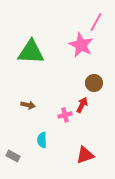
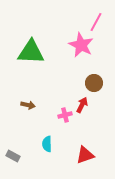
cyan semicircle: moved 5 px right, 4 px down
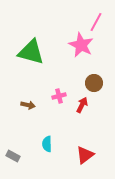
green triangle: rotated 12 degrees clockwise
pink cross: moved 6 px left, 19 px up
red triangle: rotated 18 degrees counterclockwise
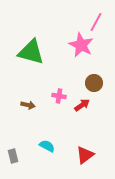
pink cross: rotated 24 degrees clockwise
red arrow: rotated 28 degrees clockwise
cyan semicircle: moved 2 px down; rotated 119 degrees clockwise
gray rectangle: rotated 48 degrees clockwise
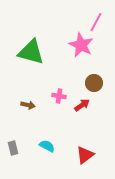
gray rectangle: moved 8 px up
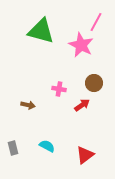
green triangle: moved 10 px right, 21 px up
pink cross: moved 7 px up
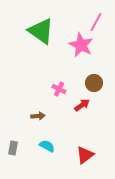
green triangle: rotated 20 degrees clockwise
pink cross: rotated 16 degrees clockwise
brown arrow: moved 10 px right, 11 px down; rotated 16 degrees counterclockwise
gray rectangle: rotated 24 degrees clockwise
